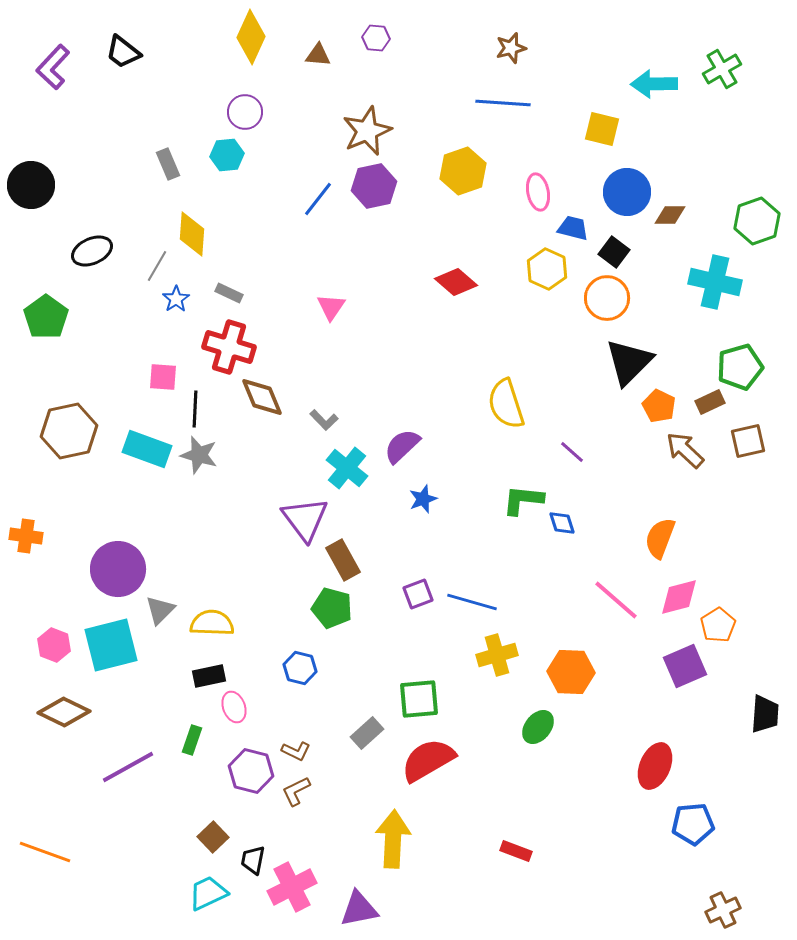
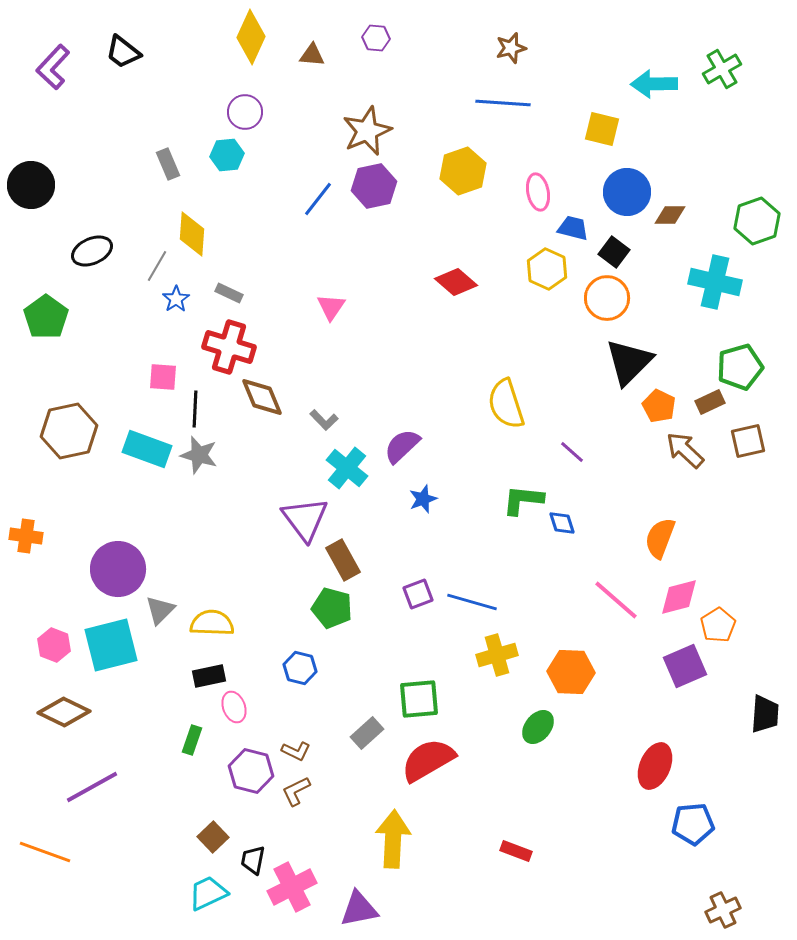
brown triangle at (318, 55): moved 6 px left
purple line at (128, 767): moved 36 px left, 20 px down
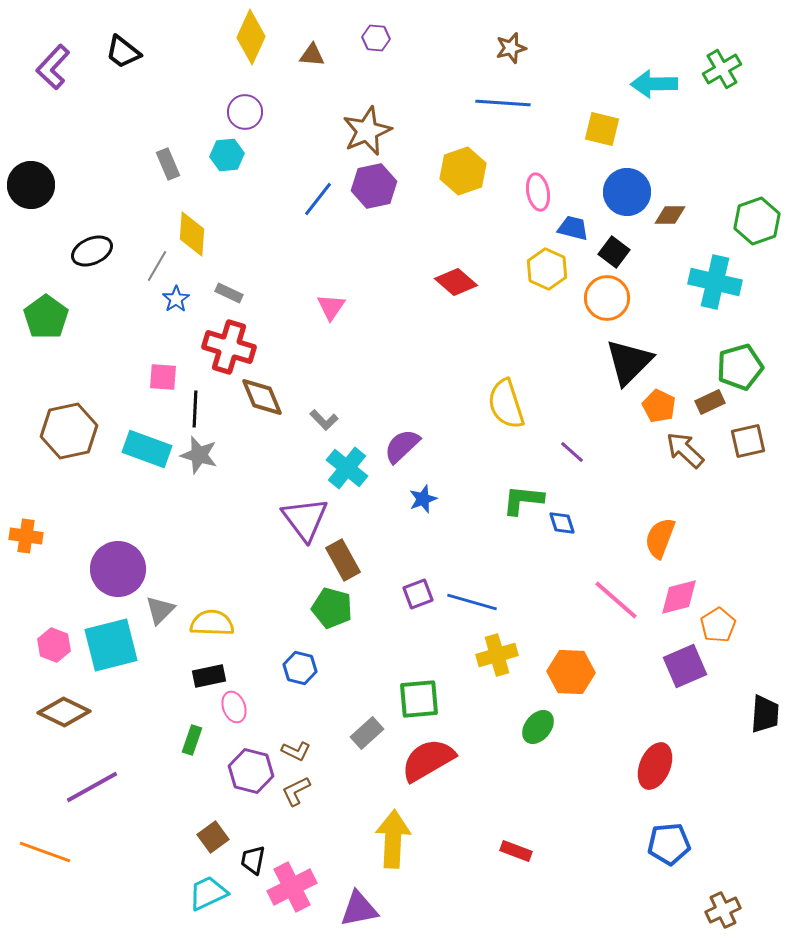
blue pentagon at (693, 824): moved 24 px left, 20 px down
brown square at (213, 837): rotated 8 degrees clockwise
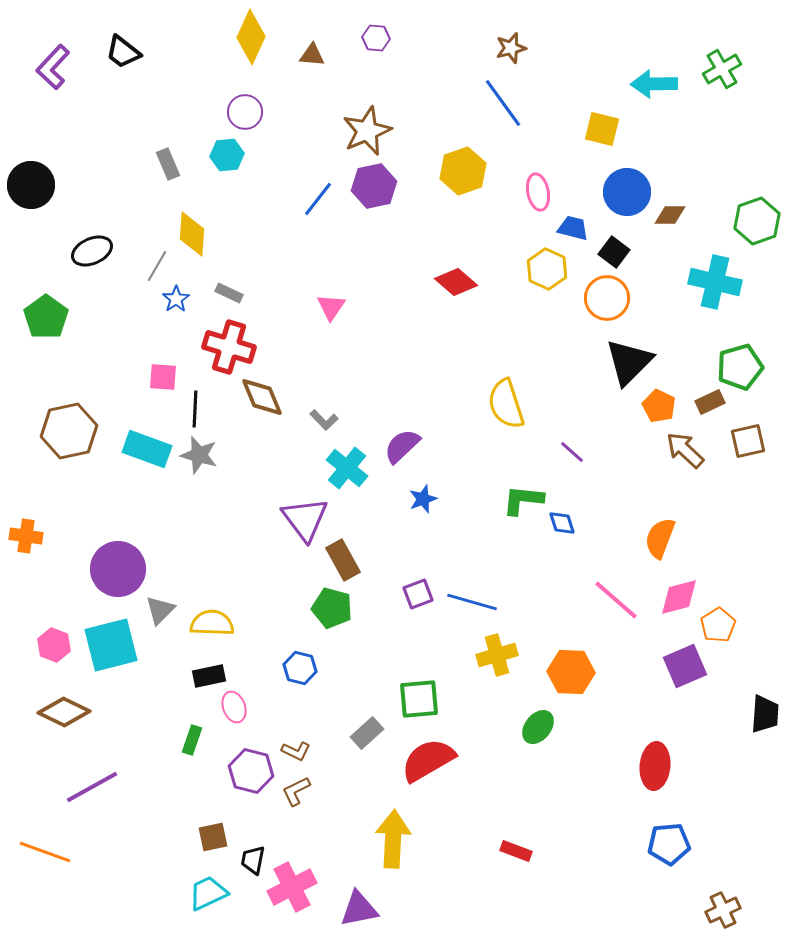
blue line at (503, 103): rotated 50 degrees clockwise
red ellipse at (655, 766): rotated 18 degrees counterclockwise
brown square at (213, 837): rotated 24 degrees clockwise
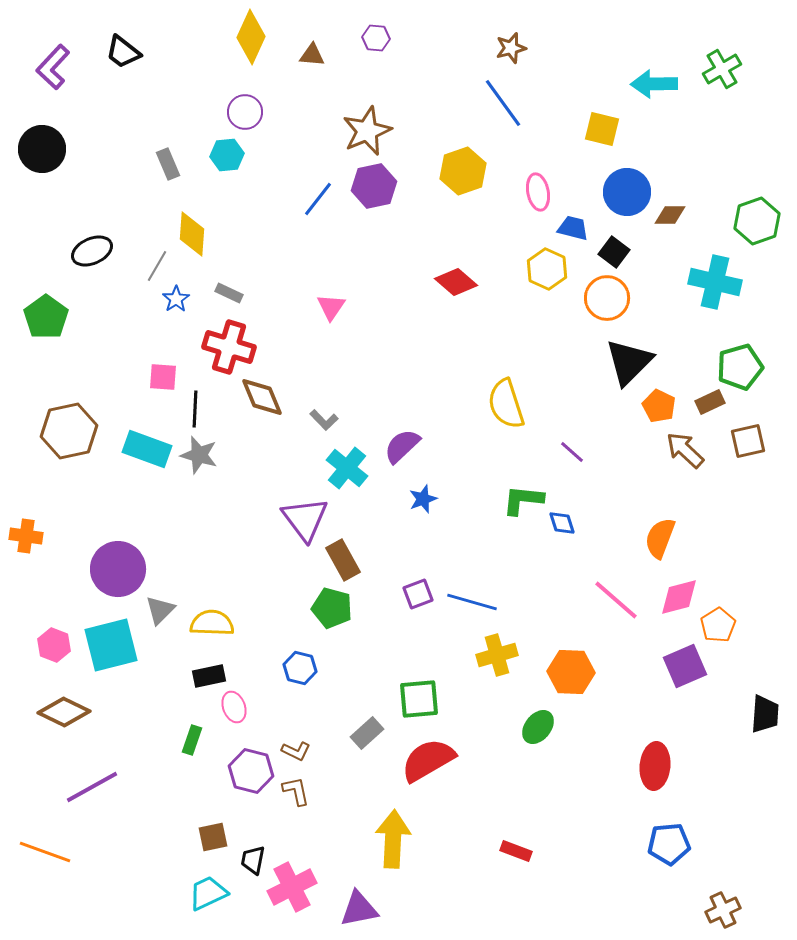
black circle at (31, 185): moved 11 px right, 36 px up
brown L-shape at (296, 791): rotated 104 degrees clockwise
